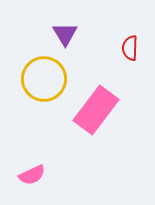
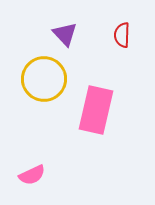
purple triangle: rotated 12 degrees counterclockwise
red semicircle: moved 8 px left, 13 px up
pink rectangle: rotated 24 degrees counterclockwise
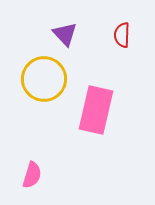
pink semicircle: rotated 48 degrees counterclockwise
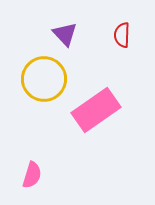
pink rectangle: rotated 42 degrees clockwise
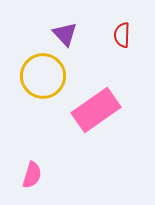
yellow circle: moved 1 px left, 3 px up
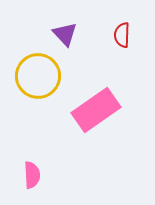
yellow circle: moved 5 px left
pink semicircle: rotated 20 degrees counterclockwise
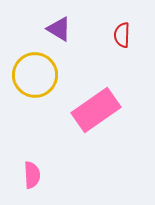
purple triangle: moved 6 px left, 5 px up; rotated 16 degrees counterclockwise
yellow circle: moved 3 px left, 1 px up
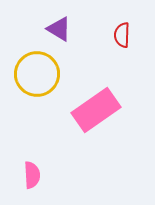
yellow circle: moved 2 px right, 1 px up
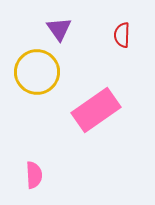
purple triangle: rotated 24 degrees clockwise
yellow circle: moved 2 px up
pink semicircle: moved 2 px right
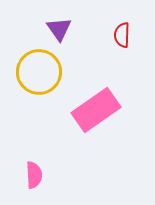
yellow circle: moved 2 px right
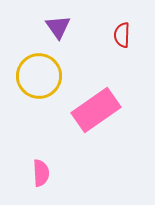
purple triangle: moved 1 px left, 2 px up
yellow circle: moved 4 px down
pink semicircle: moved 7 px right, 2 px up
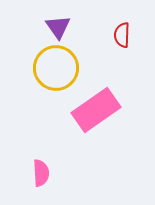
yellow circle: moved 17 px right, 8 px up
